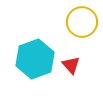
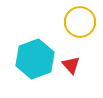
yellow circle: moved 2 px left
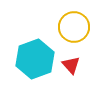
yellow circle: moved 6 px left, 5 px down
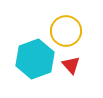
yellow circle: moved 8 px left, 4 px down
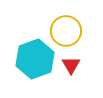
red triangle: rotated 12 degrees clockwise
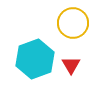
yellow circle: moved 7 px right, 8 px up
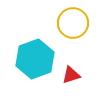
red triangle: moved 10 px down; rotated 42 degrees clockwise
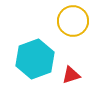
yellow circle: moved 2 px up
